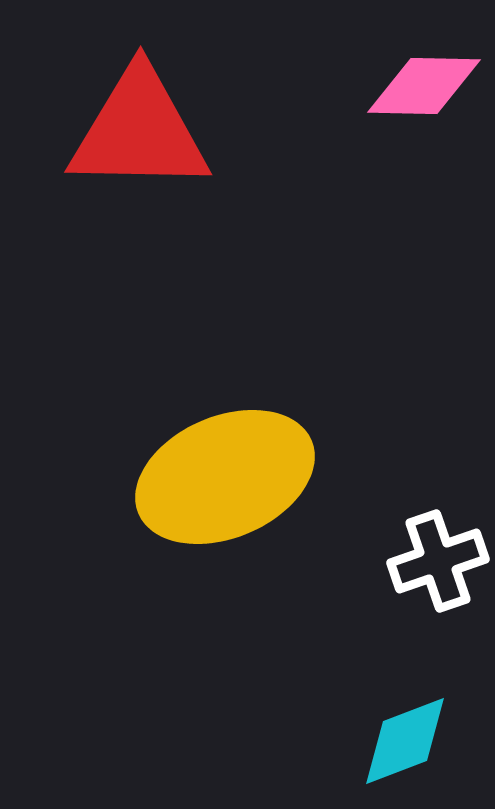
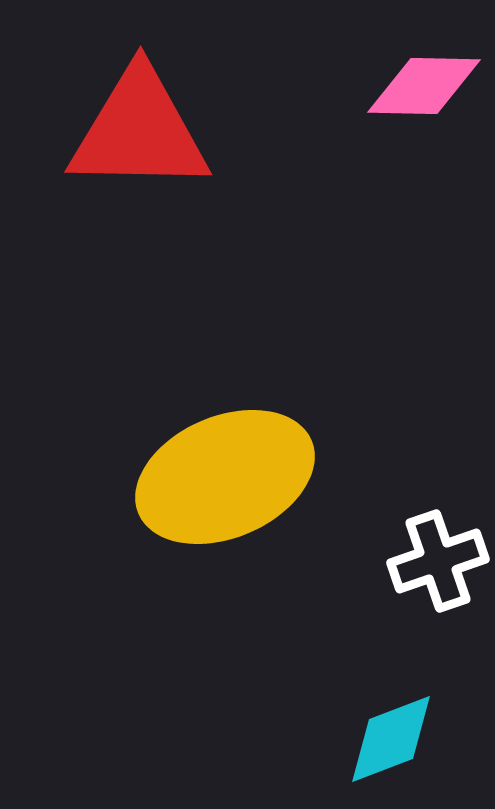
cyan diamond: moved 14 px left, 2 px up
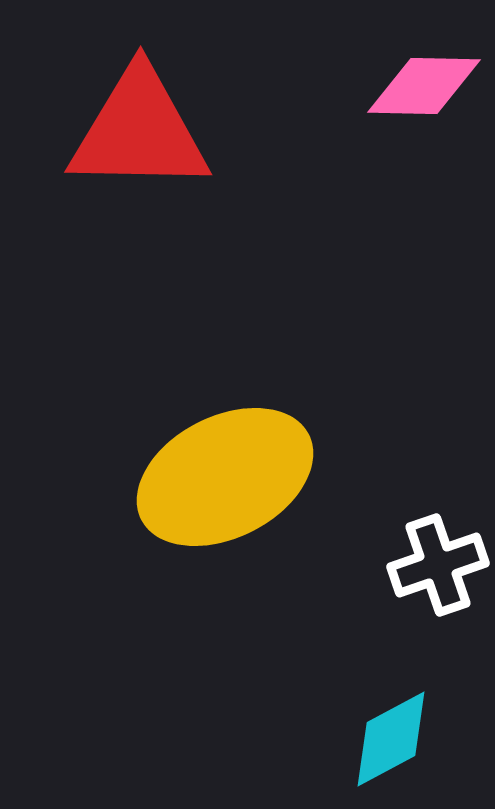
yellow ellipse: rotated 4 degrees counterclockwise
white cross: moved 4 px down
cyan diamond: rotated 7 degrees counterclockwise
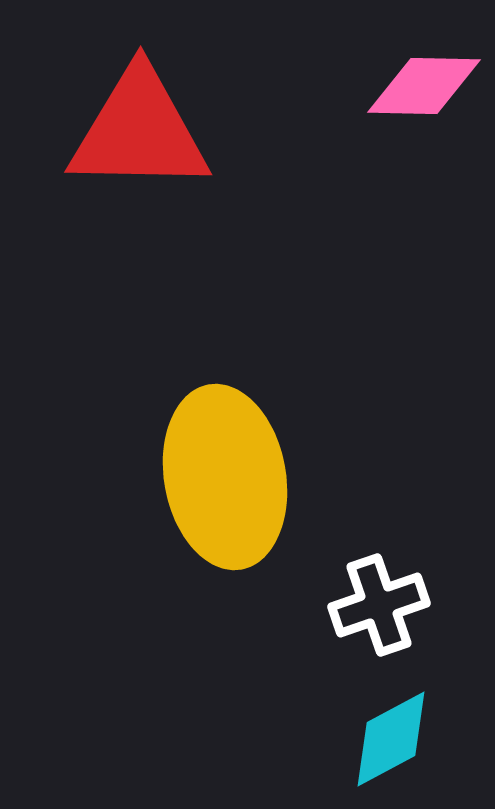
yellow ellipse: rotated 73 degrees counterclockwise
white cross: moved 59 px left, 40 px down
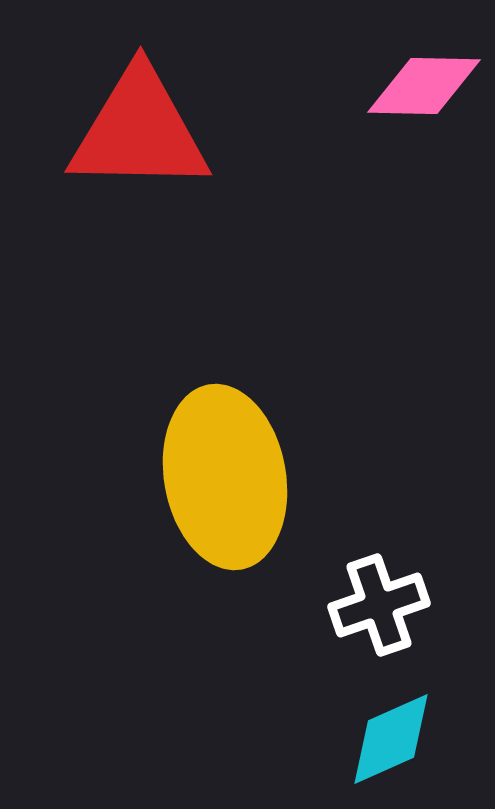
cyan diamond: rotated 4 degrees clockwise
